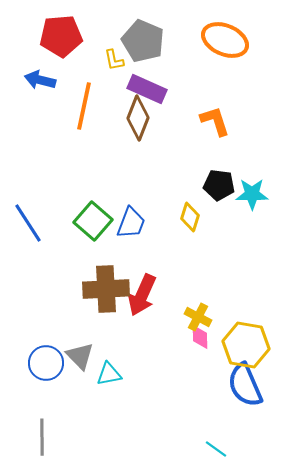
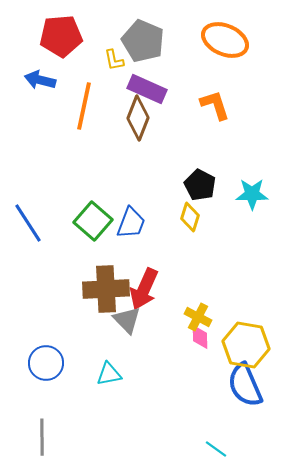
orange L-shape: moved 16 px up
black pentagon: moved 19 px left; rotated 20 degrees clockwise
red arrow: moved 2 px right, 6 px up
gray triangle: moved 47 px right, 36 px up
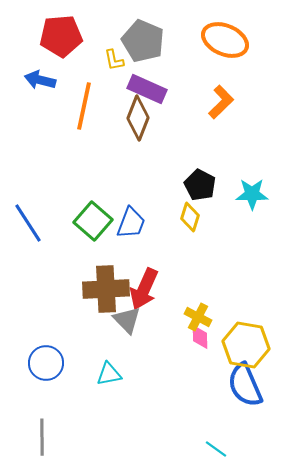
orange L-shape: moved 6 px right, 3 px up; rotated 64 degrees clockwise
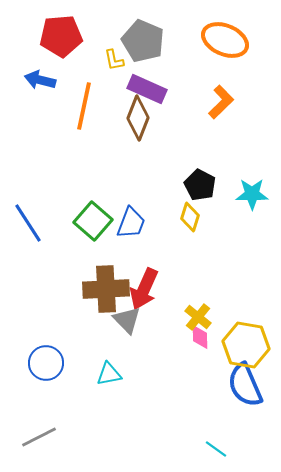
yellow cross: rotated 12 degrees clockwise
gray line: moved 3 px left; rotated 63 degrees clockwise
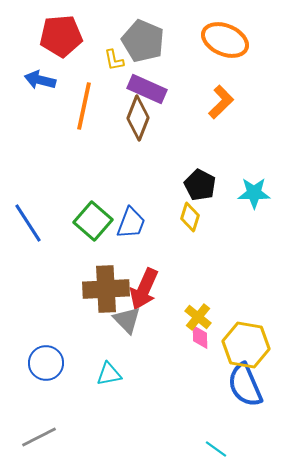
cyan star: moved 2 px right, 1 px up
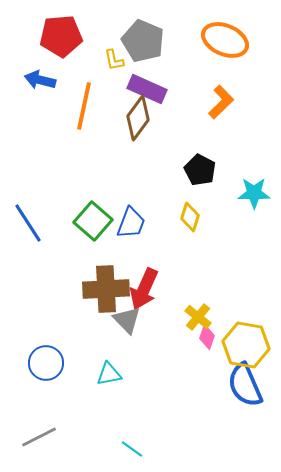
brown diamond: rotated 15 degrees clockwise
black pentagon: moved 15 px up
pink diamond: moved 7 px right; rotated 20 degrees clockwise
cyan line: moved 84 px left
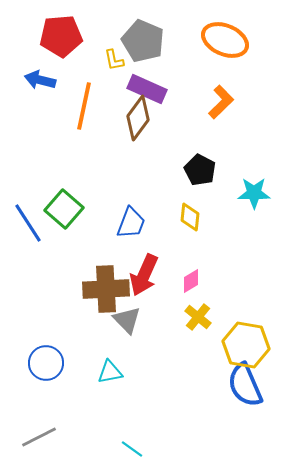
yellow diamond: rotated 12 degrees counterclockwise
green square: moved 29 px left, 12 px up
red arrow: moved 14 px up
pink diamond: moved 16 px left, 56 px up; rotated 40 degrees clockwise
cyan triangle: moved 1 px right, 2 px up
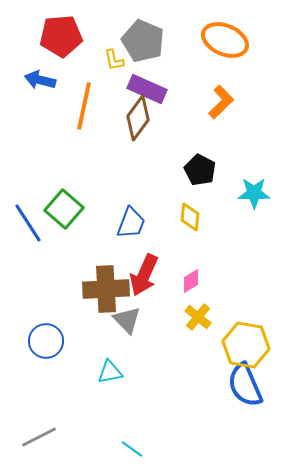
blue circle: moved 22 px up
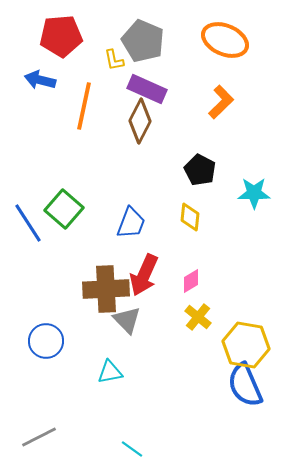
brown diamond: moved 2 px right, 3 px down; rotated 9 degrees counterclockwise
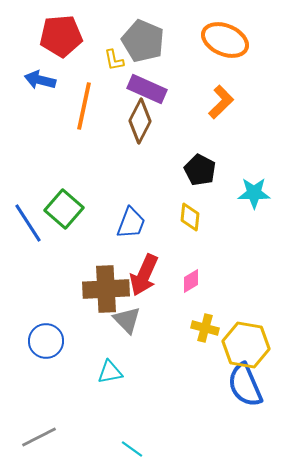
yellow cross: moved 7 px right, 11 px down; rotated 24 degrees counterclockwise
